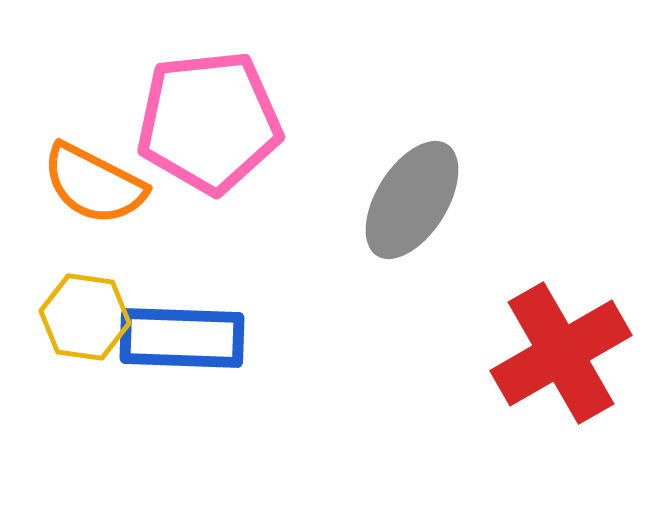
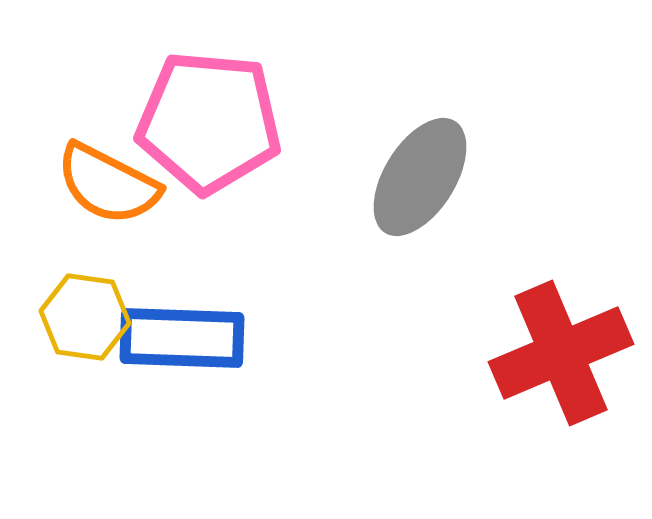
pink pentagon: rotated 11 degrees clockwise
orange semicircle: moved 14 px right
gray ellipse: moved 8 px right, 23 px up
red cross: rotated 7 degrees clockwise
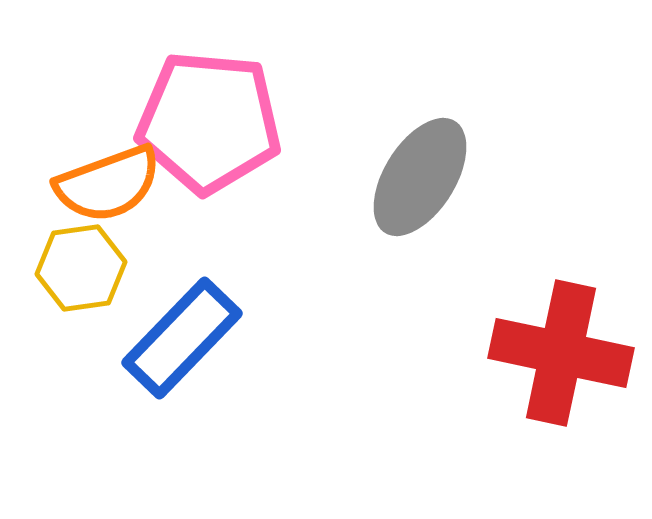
orange semicircle: rotated 47 degrees counterclockwise
yellow hexagon: moved 4 px left, 49 px up; rotated 16 degrees counterclockwise
blue rectangle: rotated 48 degrees counterclockwise
red cross: rotated 35 degrees clockwise
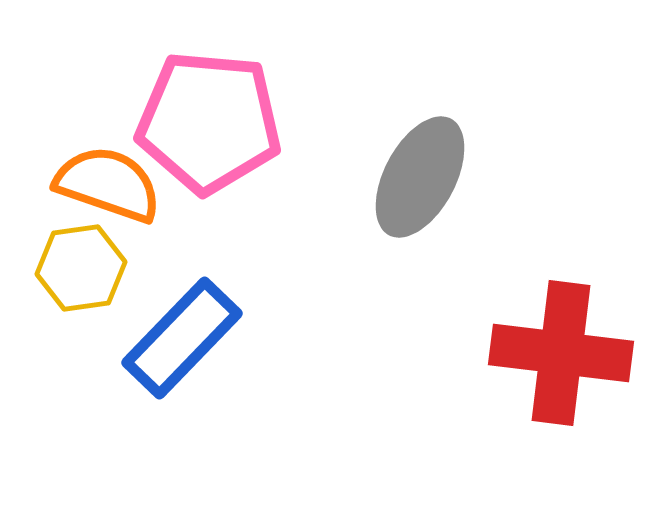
gray ellipse: rotated 4 degrees counterclockwise
orange semicircle: rotated 141 degrees counterclockwise
red cross: rotated 5 degrees counterclockwise
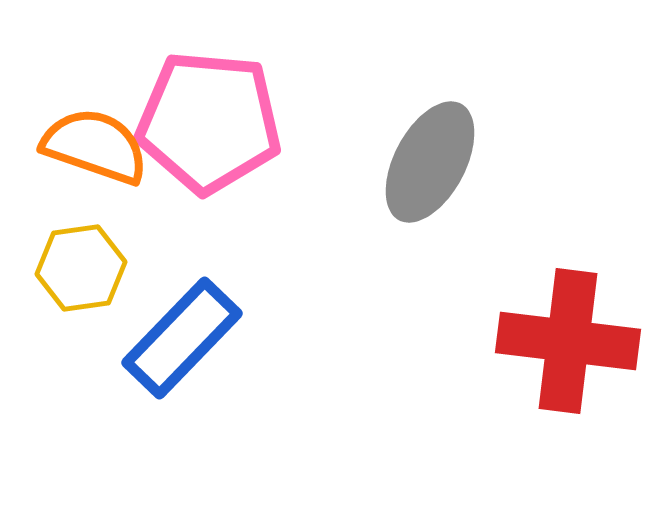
gray ellipse: moved 10 px right, 15 px up
orange semicircle: moved 13 px left, 38 px up
red cross: moved 7 px right, 12 px up
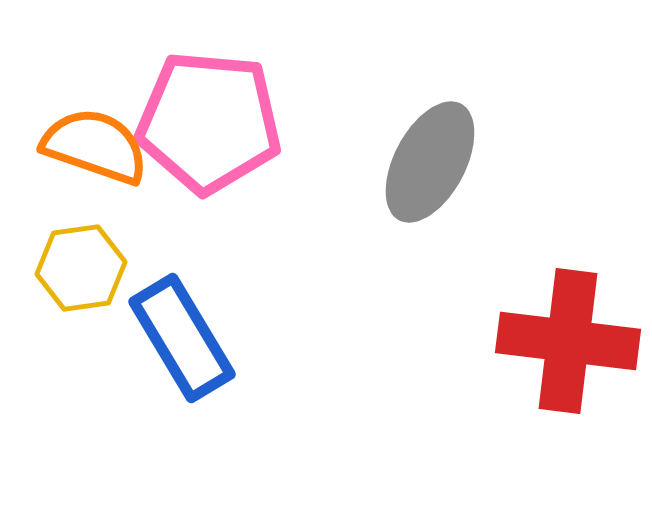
blue rectangle: rotated 75 degrees counterclockwise
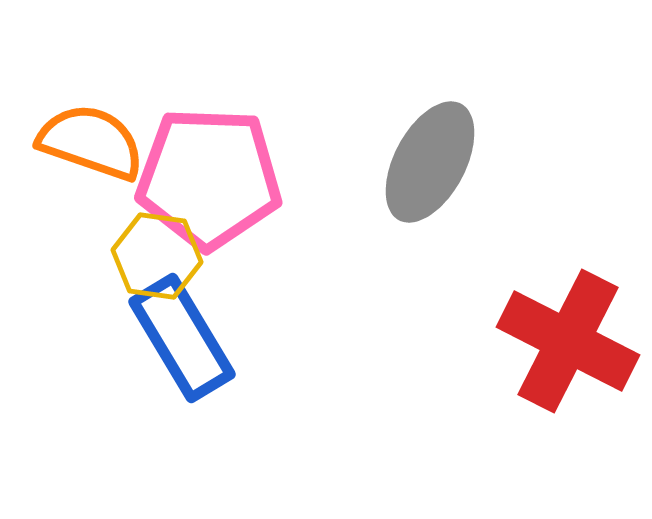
pink pentagon: moved 56 px down; rotated 3 degrees counterclockwise
orange semicircle: moved 4 px left, 4 px up
yellow hexagon: moved 76 px right, 12 px up; rotated 16 degrees clockwise
red cross: rotated 20 degrees clockwise
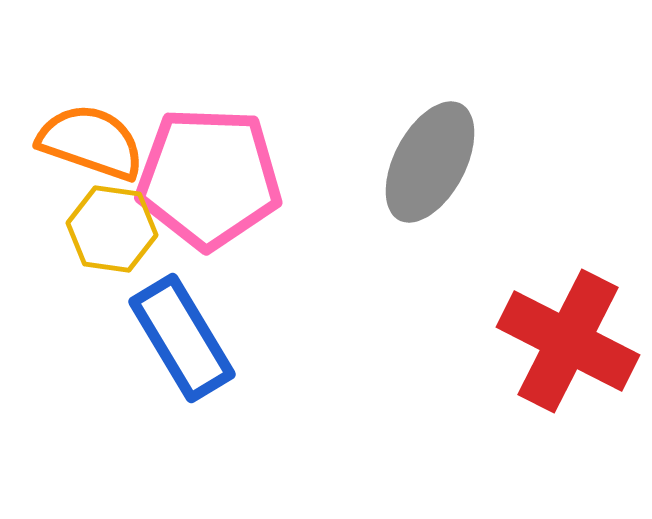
yellow hexagon: moved 45 px left, 27 px up
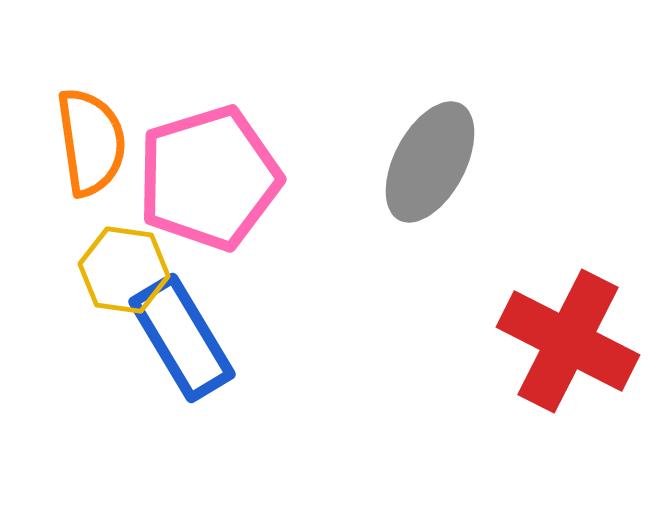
orange semicircle: rotated 63 degrees clockwise
pink pentagon: rotated 19 degrees counterclockwise
yellow hexagon: moved 12 px right, 41 px down
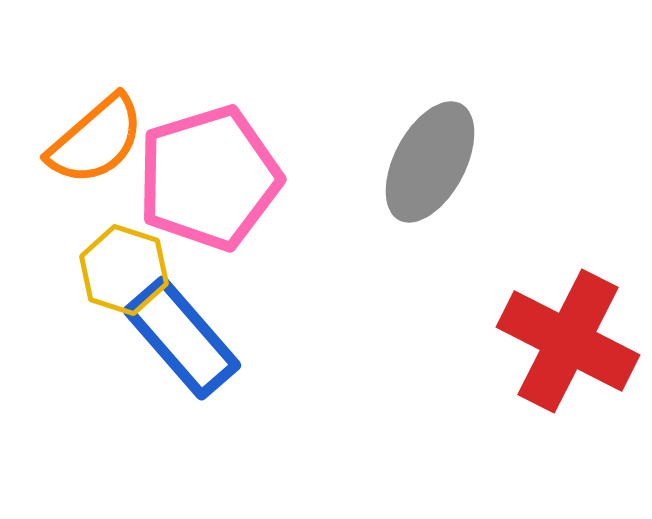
orange semicircle: moved 5 px right, 2 px up; rotated 57 degrees clockwise
yellow hexagon: rotated 10 degrees clockwise
blue rectangle: rotated 10 degrees counterclockwise
